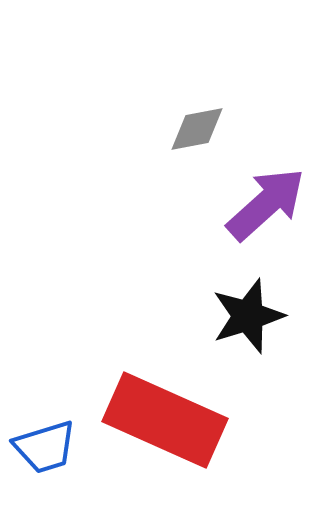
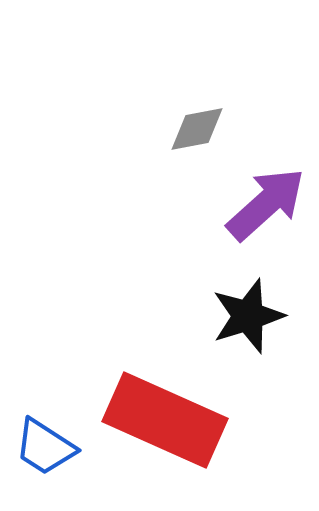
blue trapezoid: rotated 50 degrees clockwise
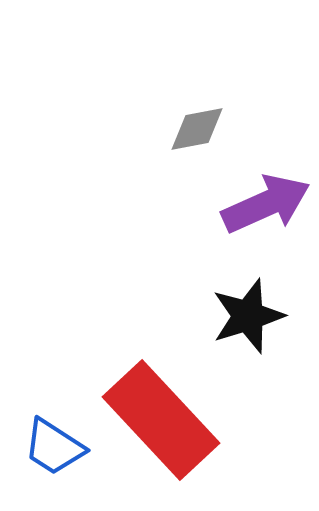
purple arrow: rotated 18 degrees clockwise
red rectangle: moved 4 px left; rotated 23 degrees clockwise
blue trapezoid: moved 9 px right
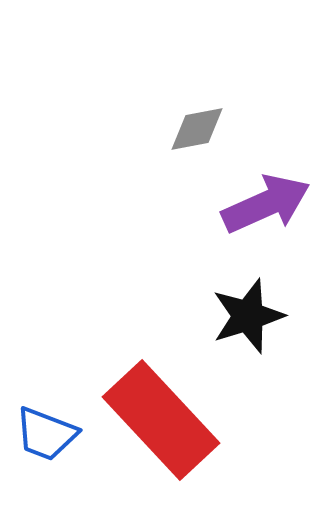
blue trapezoid: moved 8 px left, 13 px up; rotated 12 degrees counterclockwise
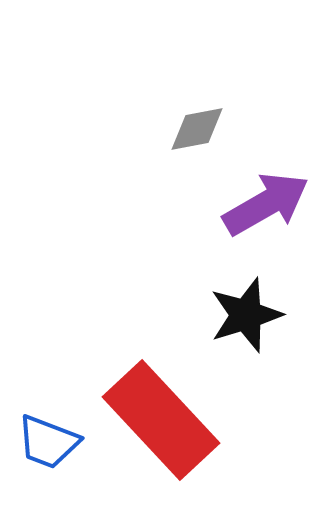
purple arrow: rotated 6 degrees counterclockwise
black star: moved 2 px left, 1 px up
blue trapezoid: moved 2 px right, 8 px down
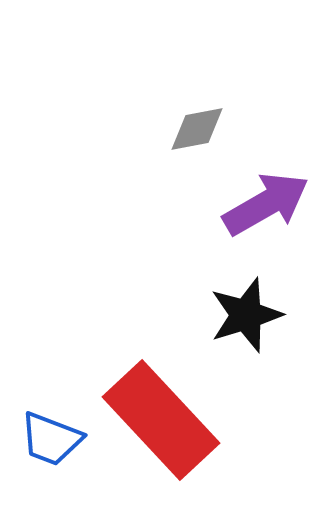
blue trapezoid: moved 3 px right, 3 px up
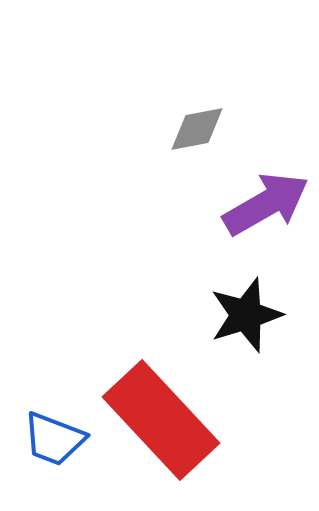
blue trapezoid: moved 3 px right
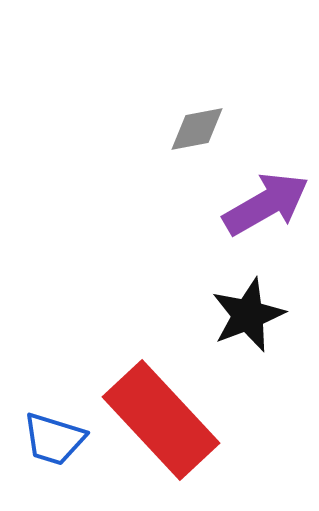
black star: moved 2 px right; rotated 4 degrees counterclockwise
blue trapezoid: rotated 4 degrees counterclockwise
